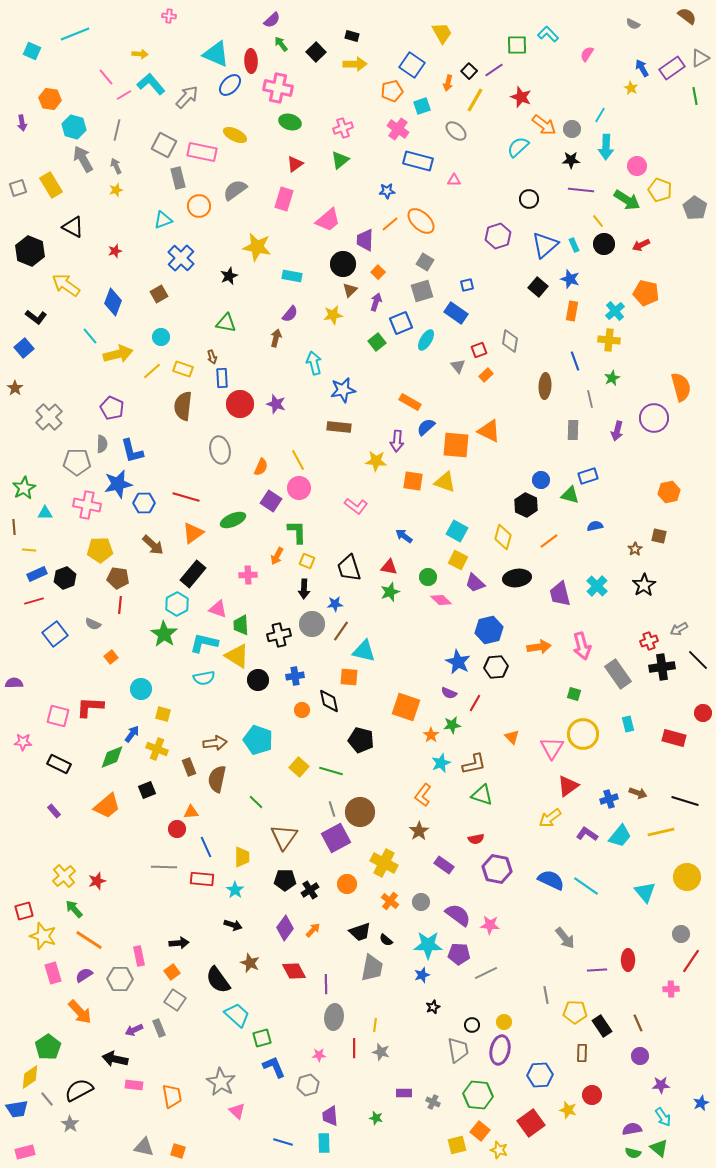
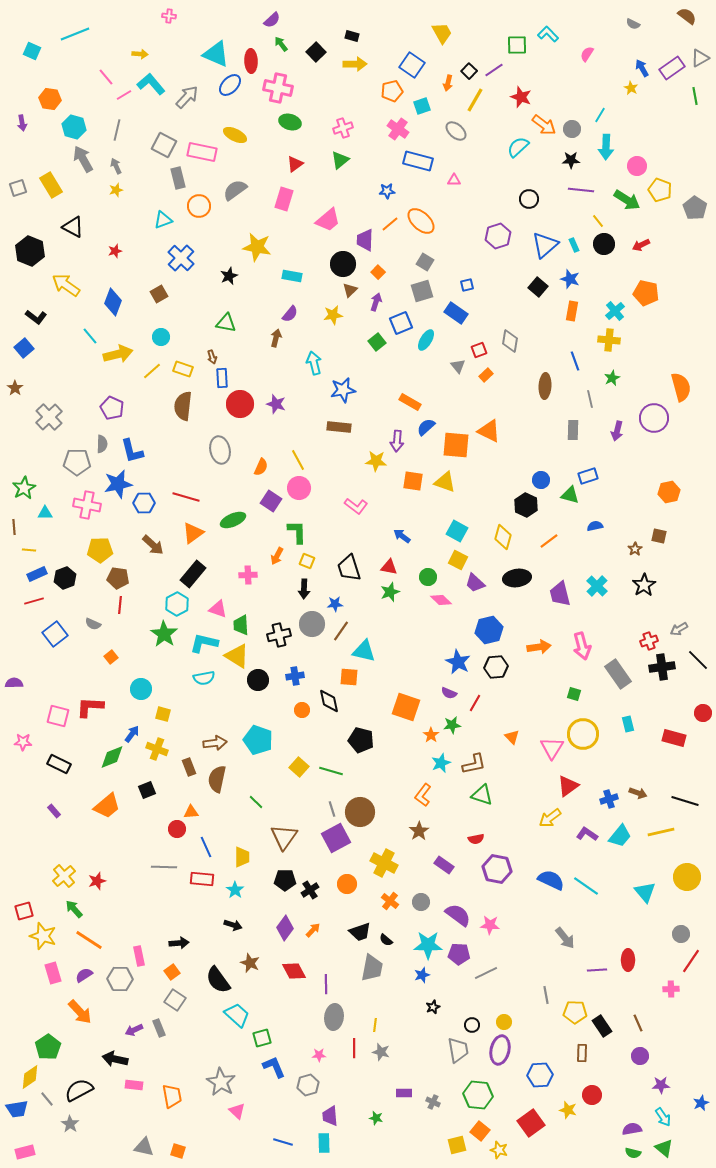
blue arrow at (404, 536): moved 2 px left
green triangle at (659, 1148): moved 5 px right
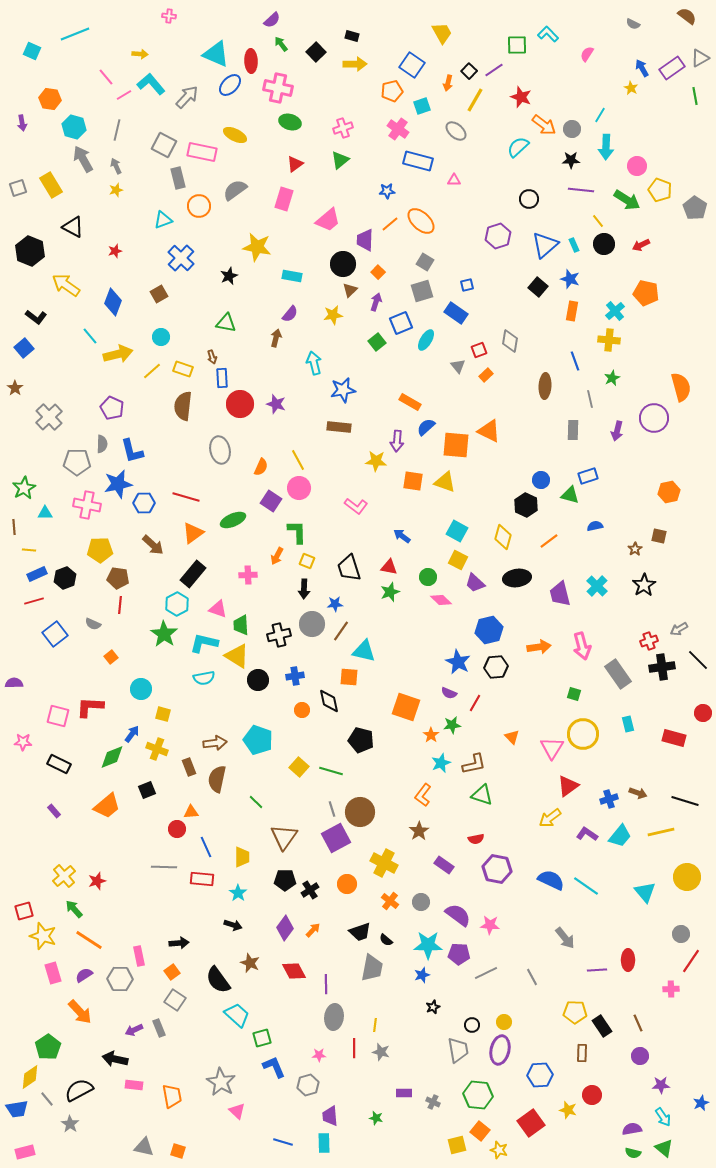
cyan star at (235, 890): moved 3 px right, 3 px down
gray line at (546, 995): moved 14 px left, 18 px up; rotated 18 degrees counterclockwise
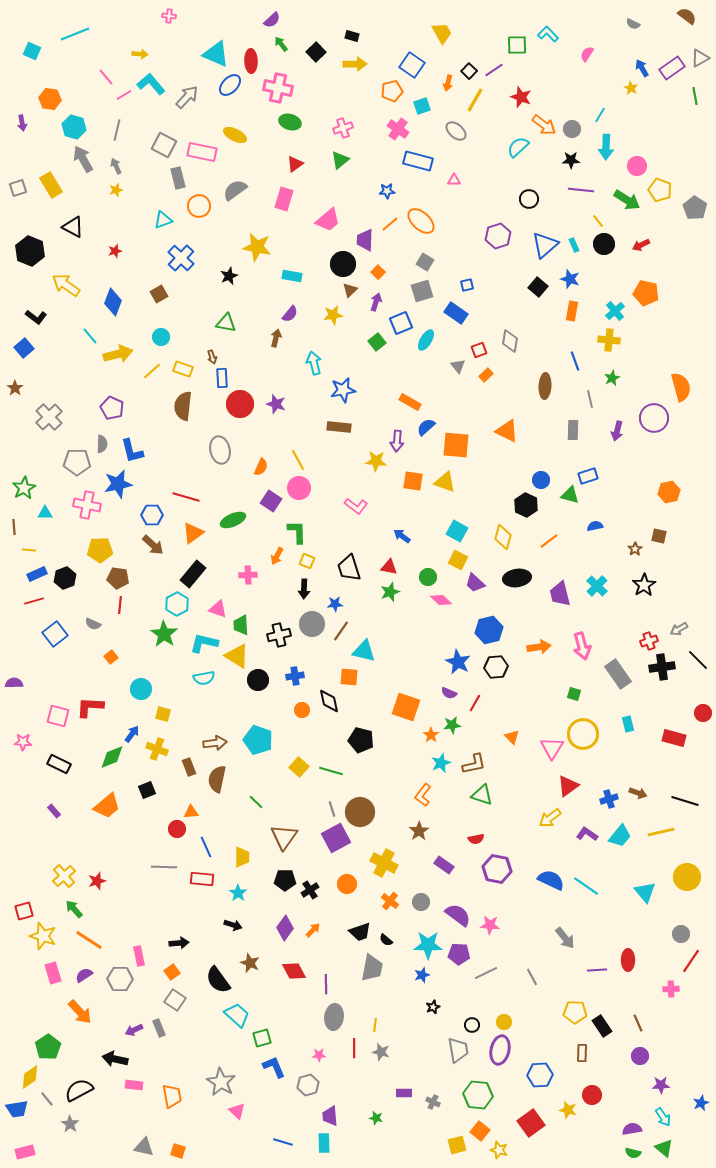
orange triangle at (489, 431): moved 18 px right
blue hexagon at (144, 503): moved 8 px right, 12 px down
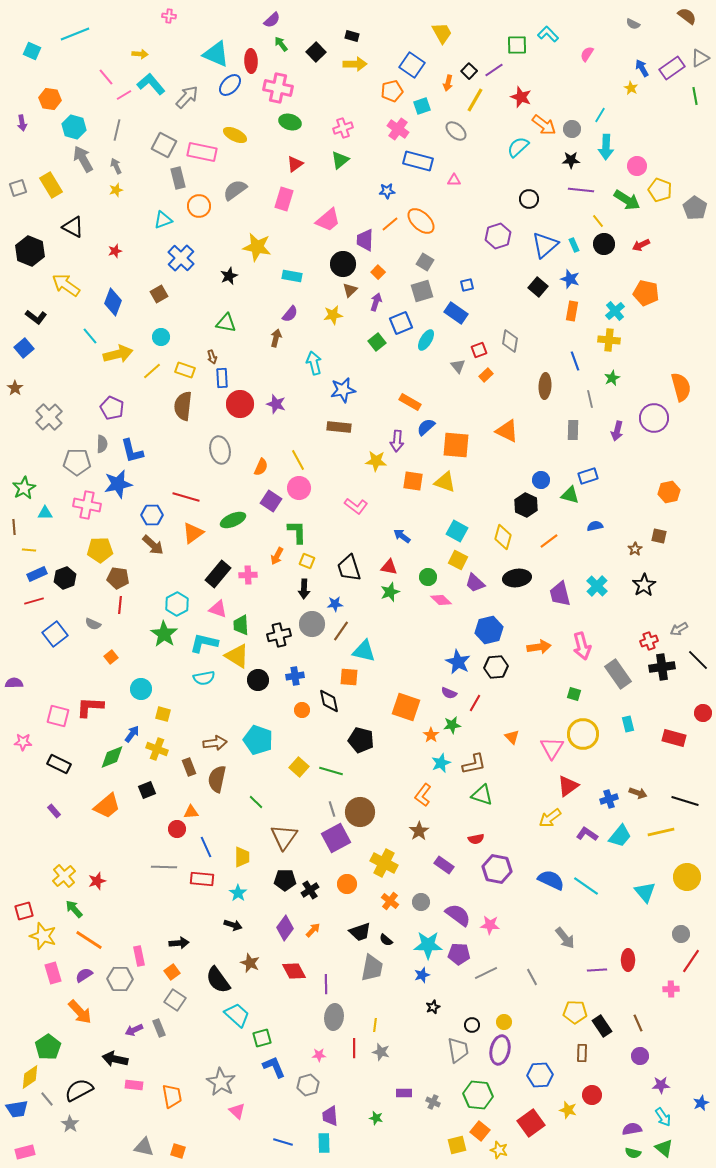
yellow rectangle at (183, 369): moved 2 px right, 1 px down
black rectangle at (193, 574): moved 25 px right
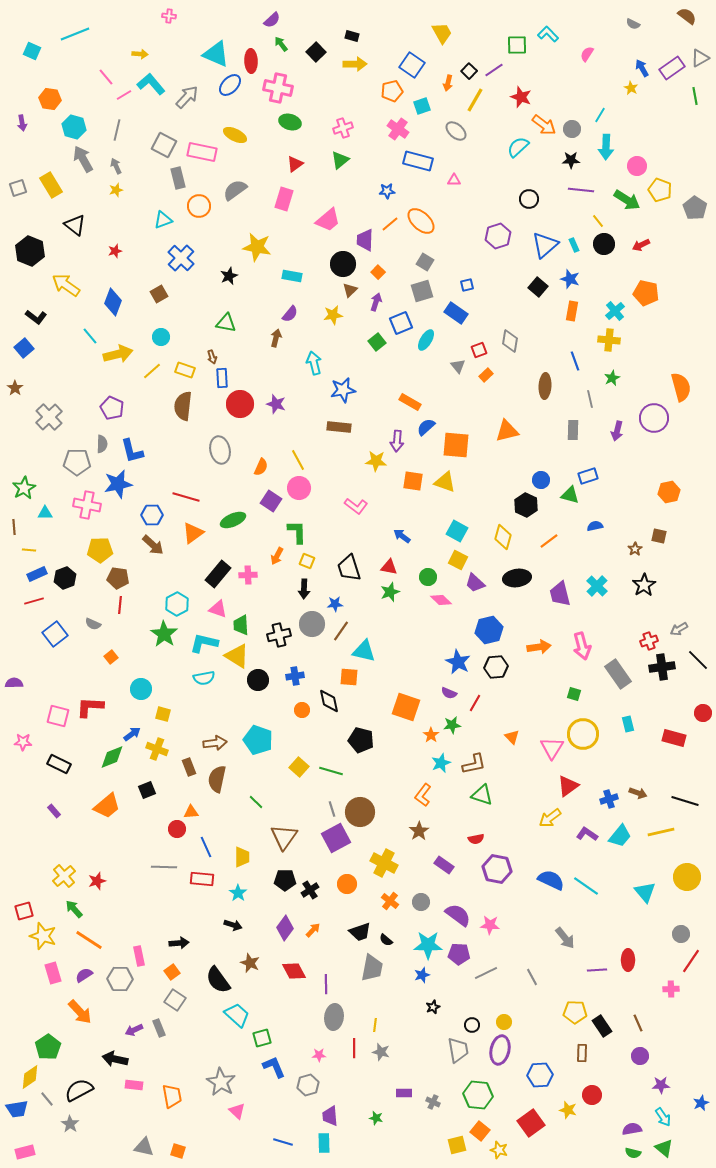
black triangle at (73, 227): moved 2 px right, 2 px up; rotated 10 degrees clockwise
orange triangle at (507, 431): rotated 40 degrees counterclockwise
blue arrow at (132, 734): rotated 18 degrees clockwise
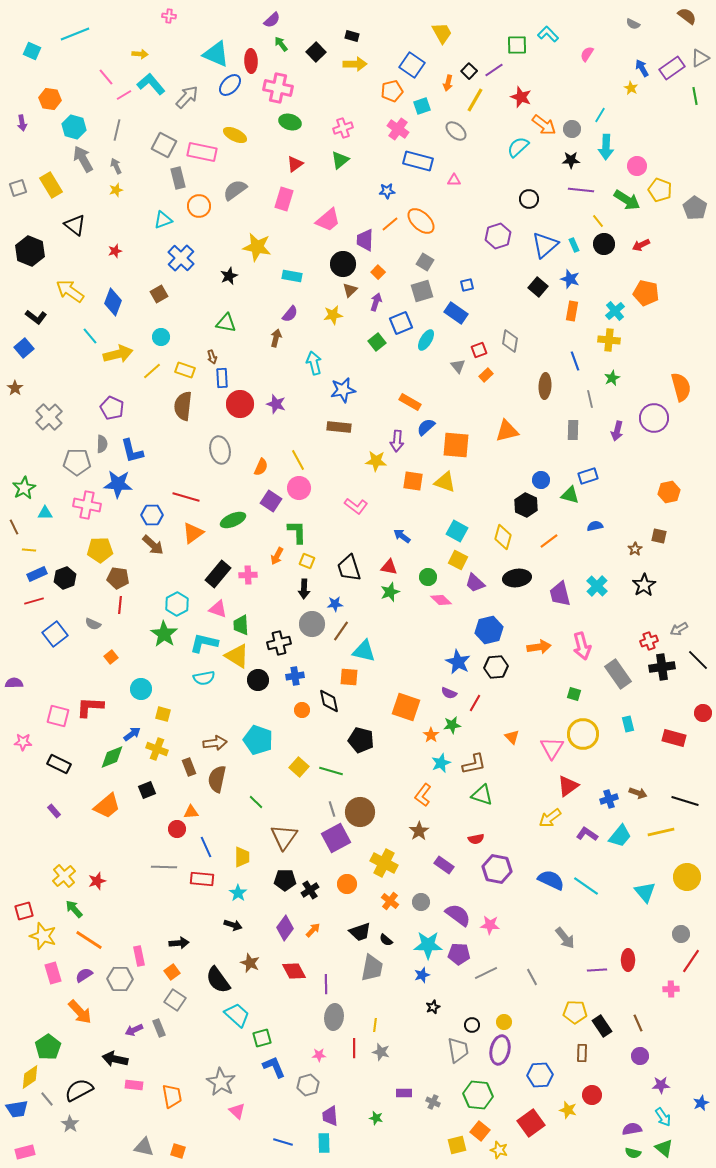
yellow arrow at (66, 285): moved 4 px right, 6 px down
blue star at (118, 484): rotated 16 degrees clockwise
brown line at (14, 527): rotated 21 degrees counterclockwise
black cross at (279, 635): moved 8 px down
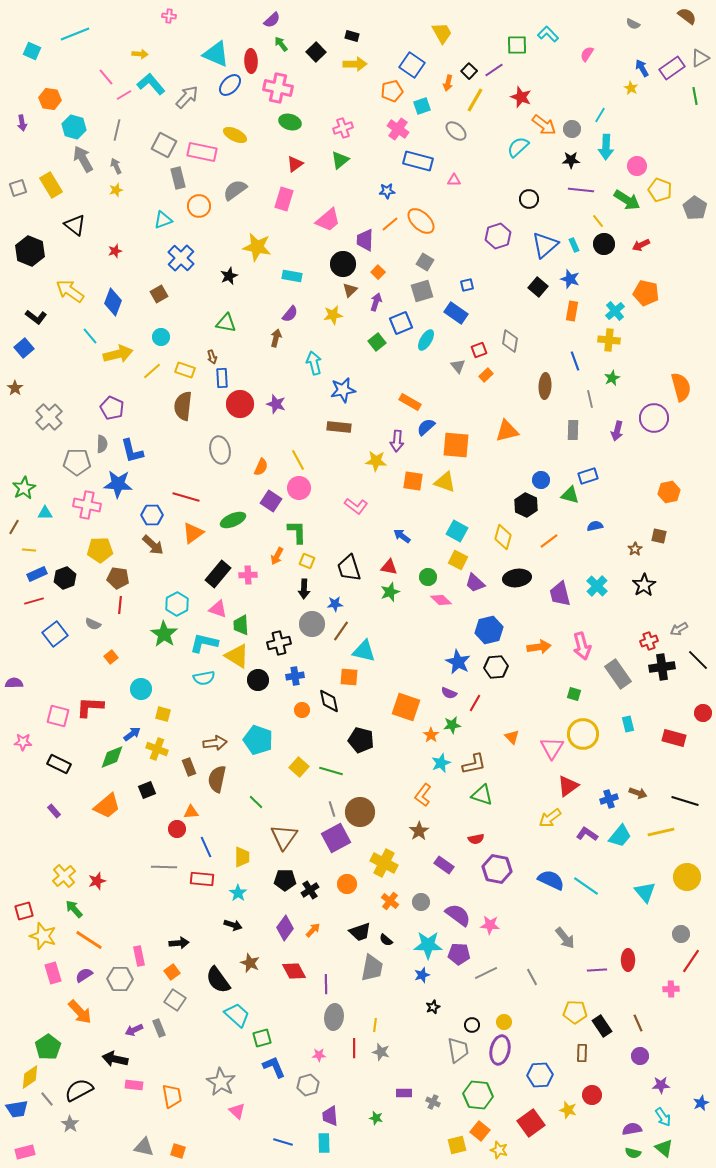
brown line at (14, 527): rotated 56 degrees clockwise
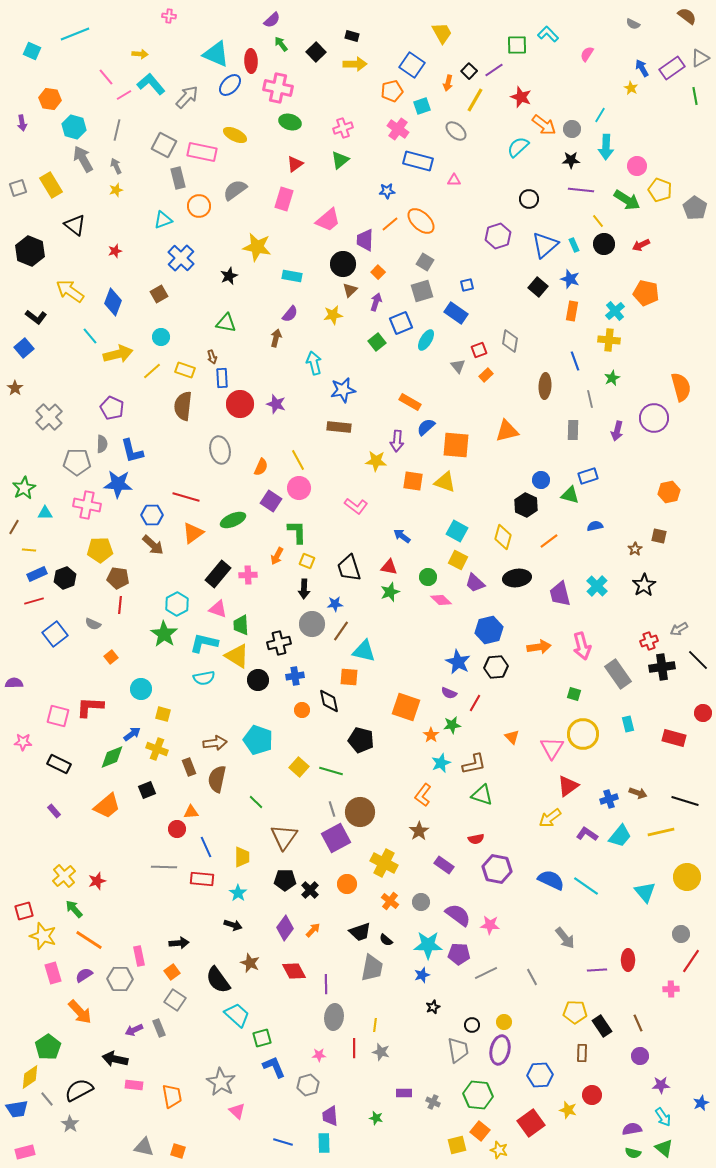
black cross at (310, 890): rotated 12 degrees counterclockwise
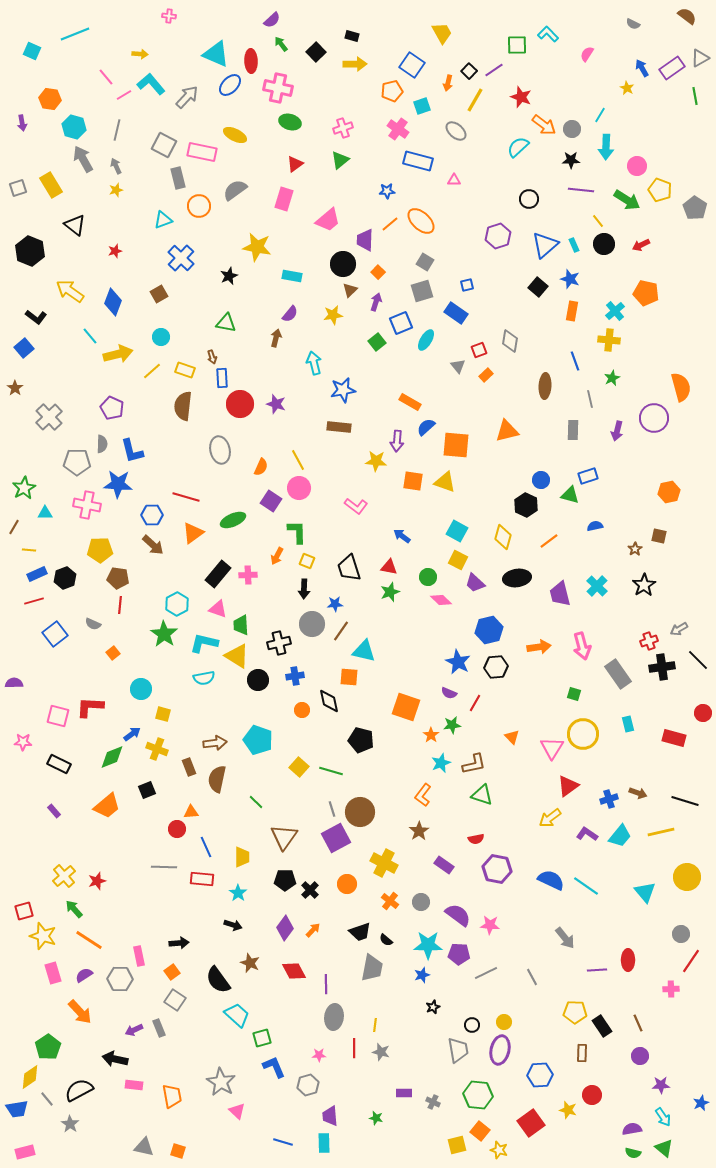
yellow star at (631, 88): moved 4 px left
orange square at (111, 657): moved 2 px right, 4 px up
